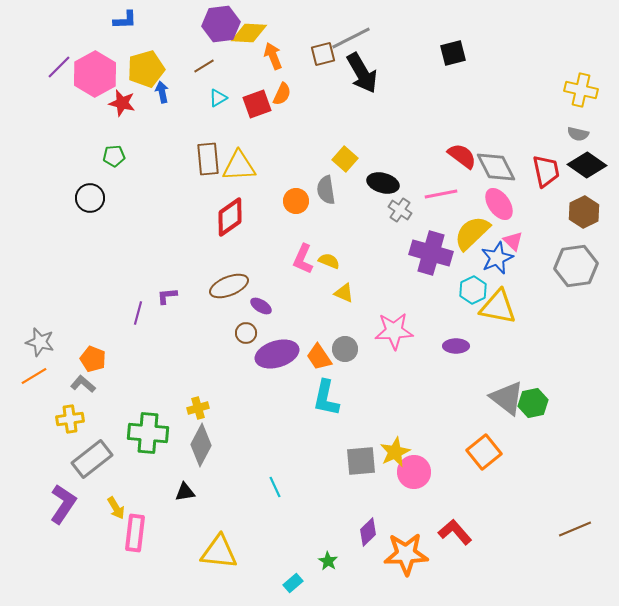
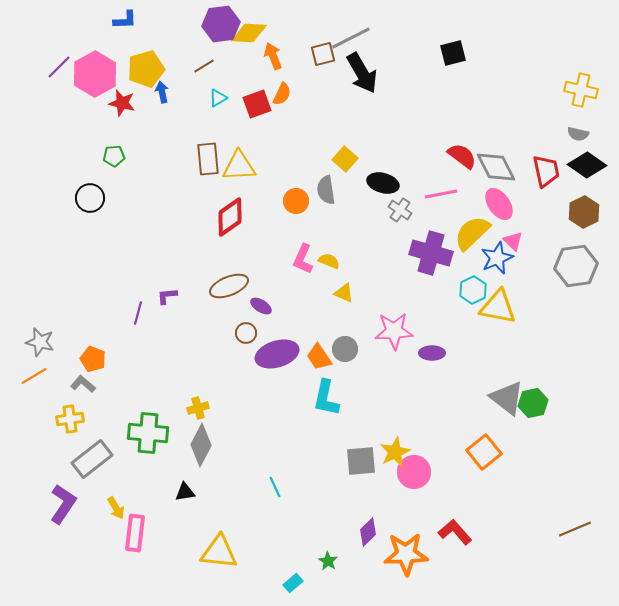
purple ellipse at (456, 346): moved 24 px left, 7 px down
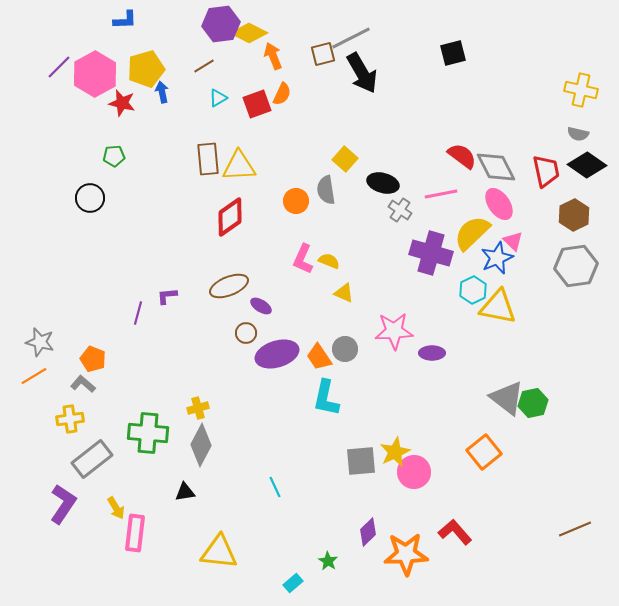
yellow diamond at (249, 33): rotated 24 degrees clockwise
brown hexagon at (584, 212): moved 10 px left, 3 px down
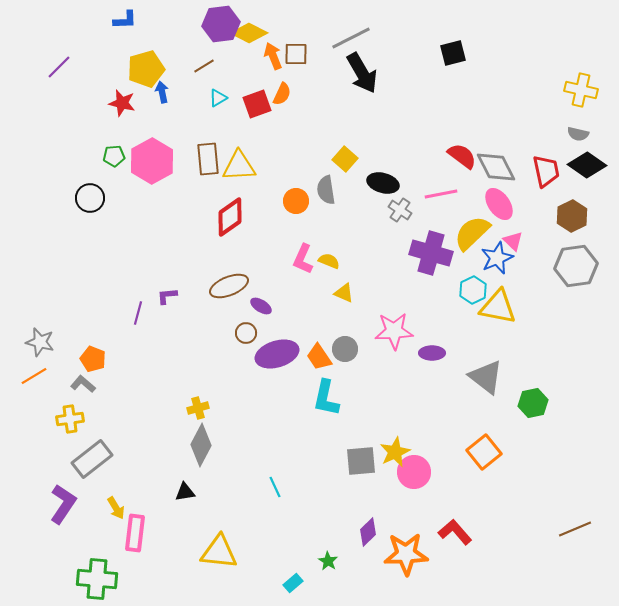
brown square at (323, 54): moved 27 px left; rotated 15 degrees clockwise
pink hexagon at (95, 74): moved 57 px right, 87 px down
brown hexagon at (574, 215): moved 2 px left, 1 px down
gray triangle at (507, 398): moved 21 px left, 21 px up
green cross at (148, 433): moved 51 px left, 146 px down
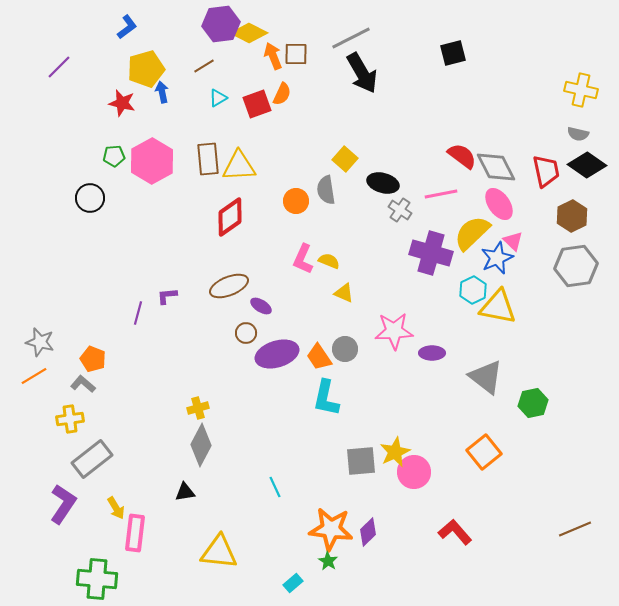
blue L-shape at (125, 20): moved 2 px right, 7 px down; rotated 35 degrees counterclockwise
orange star at (406, 554): moved 75 px left, 25 px up; rotated 9 degrees clockwise
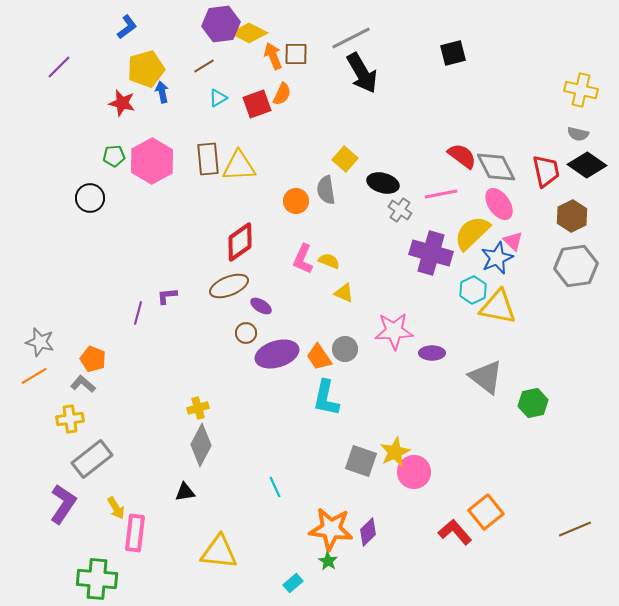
red diamond at (230, 217): moved 10 px right, 25 px down
orange square at (484, 452): moved 2 px right, 60 px down
gray square at (361, 461): rotated 24 degrees clockwise
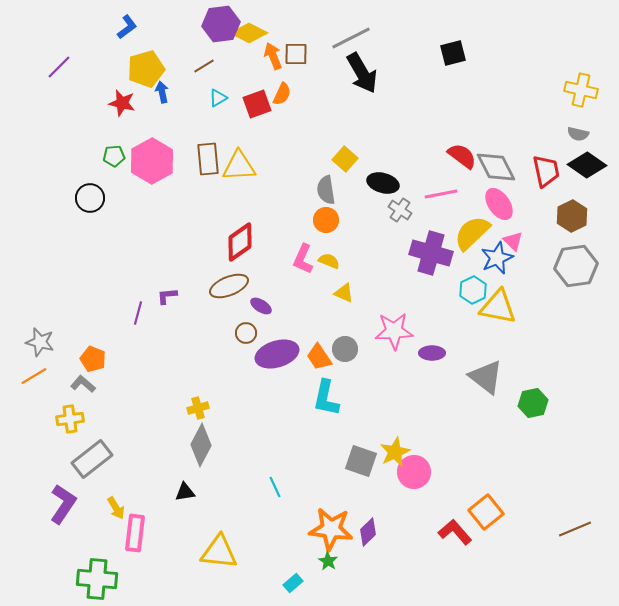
orange circle at (296, 201): moved 30 px right, 19 px down
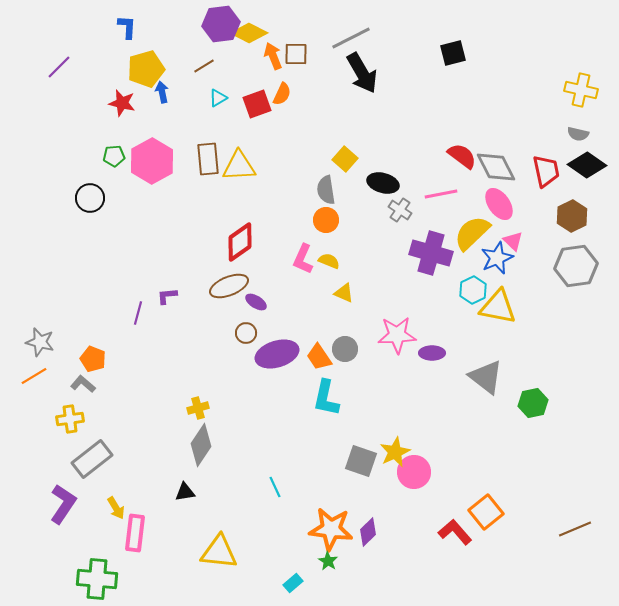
blue L-shape at (127, 27): rotated 50 degrees counterclockwise
purple ellipse at (261, 306): moved 5 px left, 4 px up
pink star at (394, 331): moved 3 px right, 4 px down
gray diamond at (201, 445): rotated 6 degrees clockwise
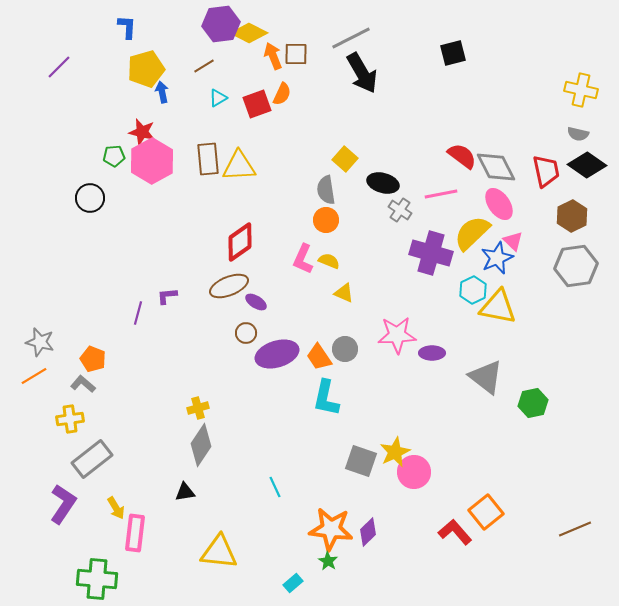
red star at (122, 103): moved 20 px right, 29 px down
